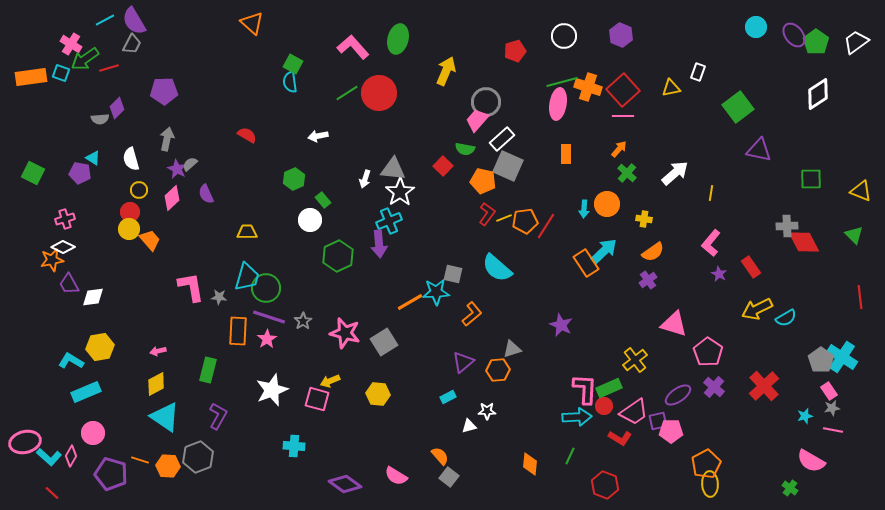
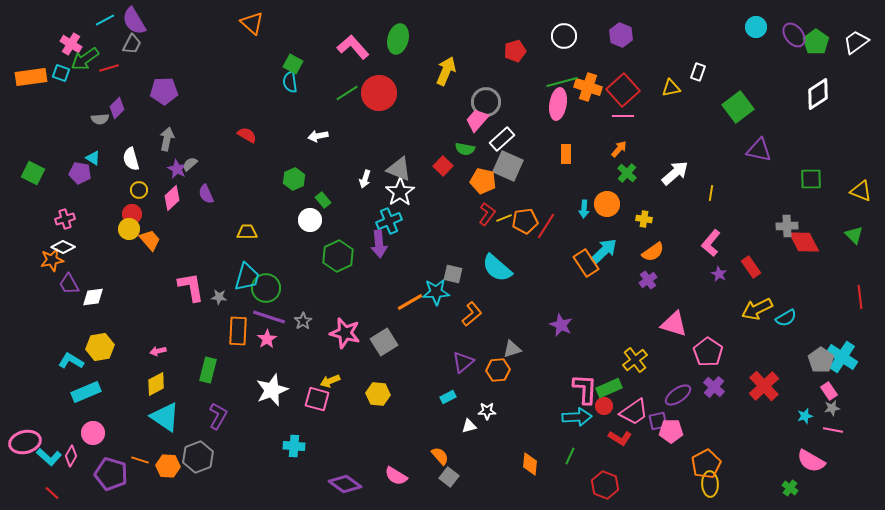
gray triangle at (393, 169): moved 6 px right; rotated 16 degrees clockwise
red circle at (130, 212): moved 2 px right, 2 px down
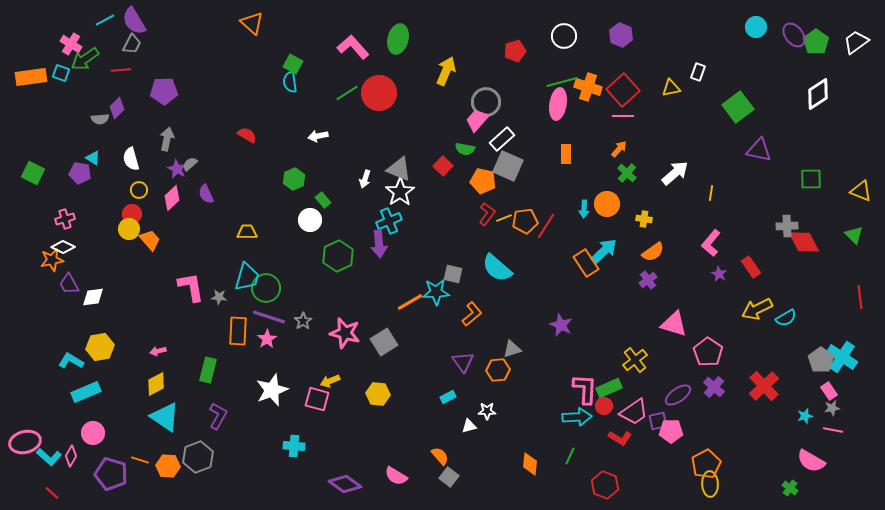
red line at (109, 68): moved 12 px right, 2 px down; rotated 12 degrees clockwise
purple triangle at (463, 362): rotated 25 degrees counterclockwise
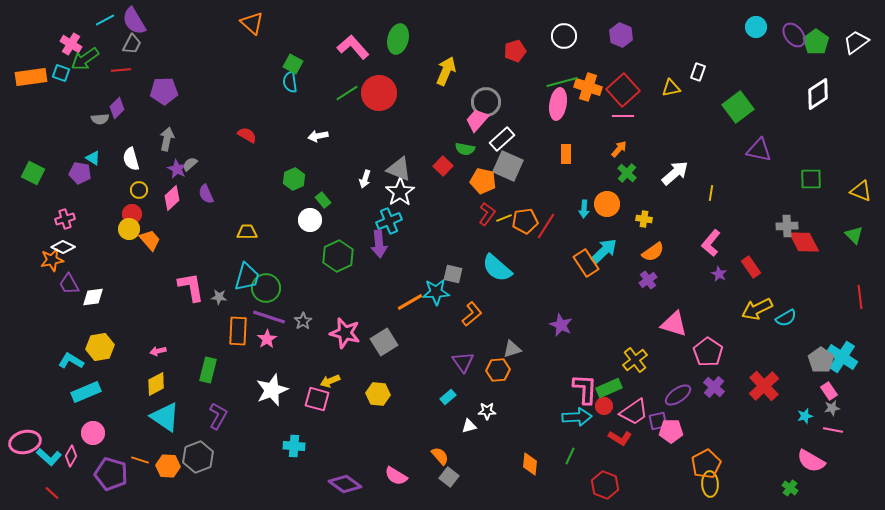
cyan rectangle at (448, 397): rotated 14 degrees counterclockwise
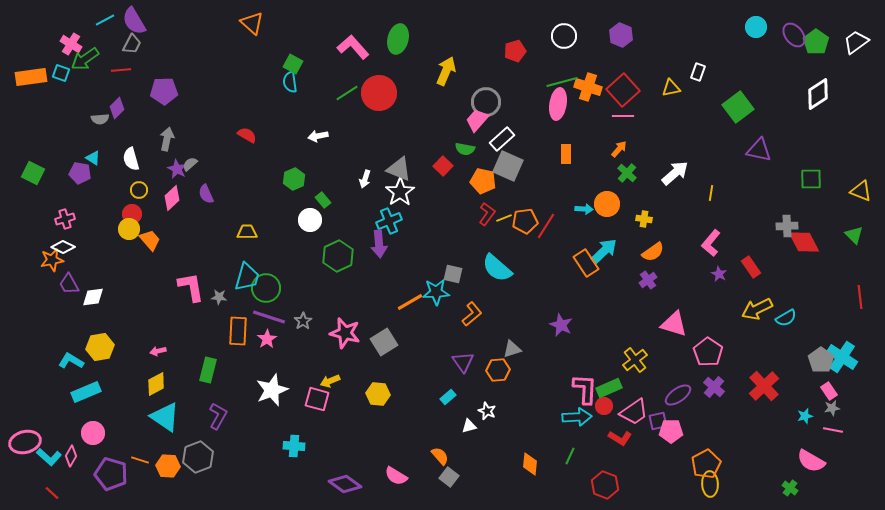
cyan arrow at (584, 209): rotated 90 degrees counterclockwise
white star at (487, 411): rotated 24 degrees clockwise
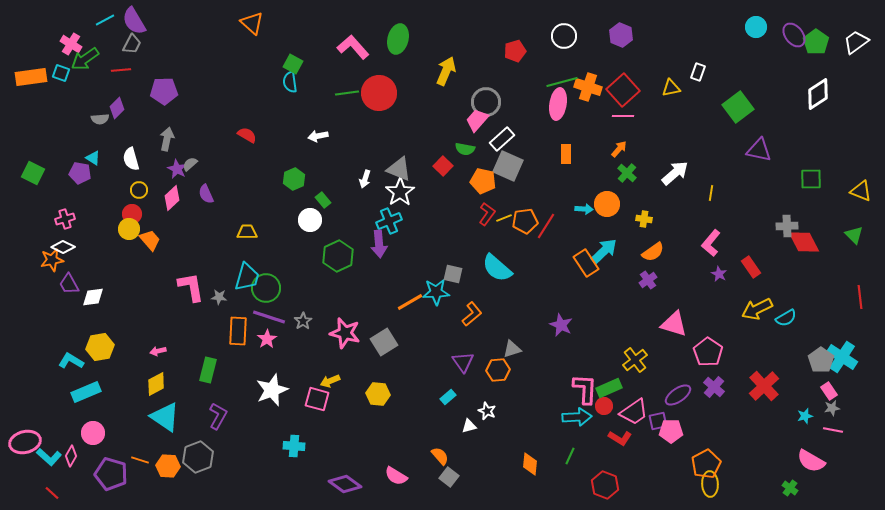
green line at (347, 93): rotated 25 degrees clockwise
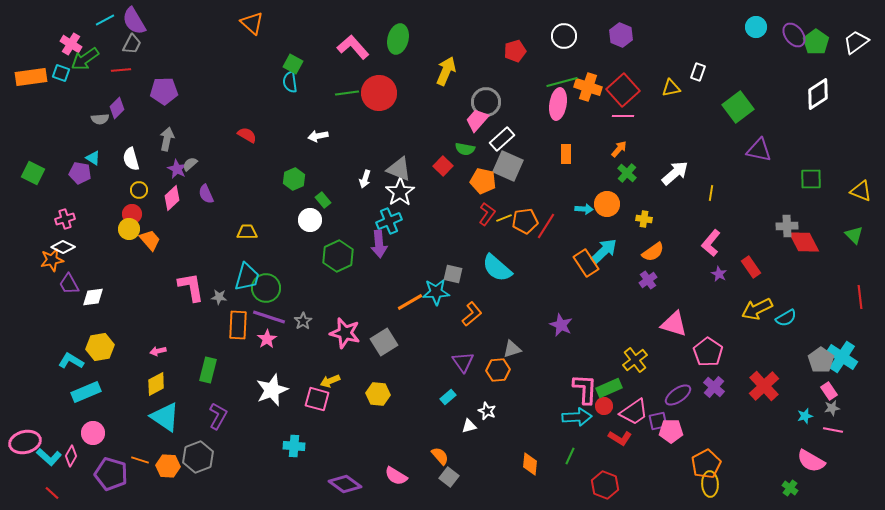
orange rectangle at (238, 331): moved 6 px up
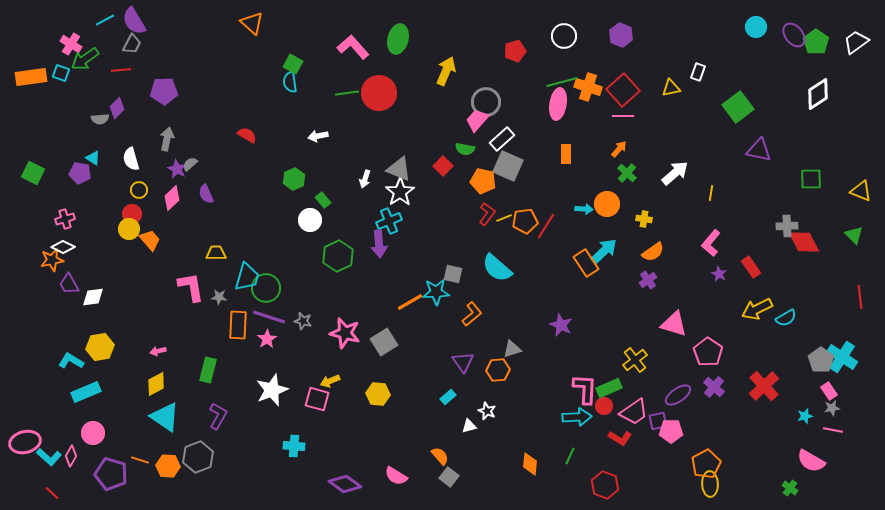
yellow trapezoid at (247, 232): moved 31 px left, 21 px down
gray star at (303, 321): rotated 24 degrees counterclockwise
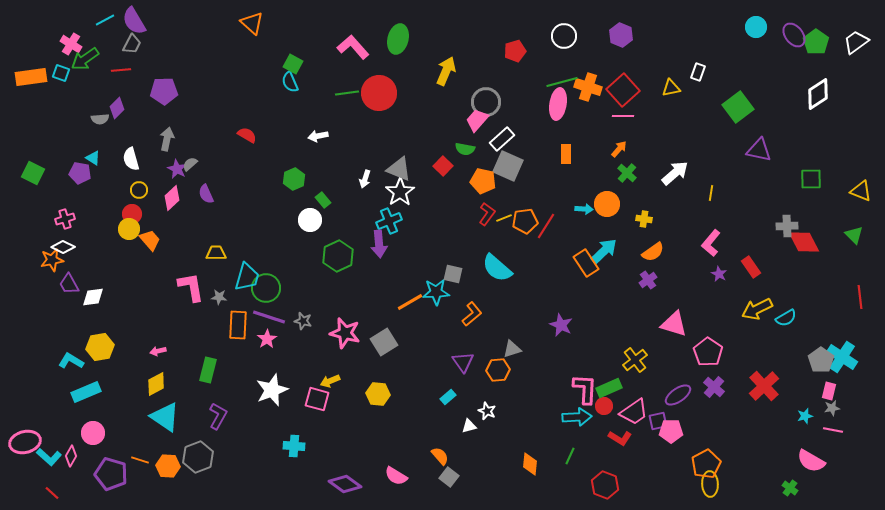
cyan semicircle at (290, 82): rotated 15 degrees counterclockwise
pink rectangle at (829, 391): rotated 48 degrees clockwise
